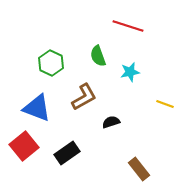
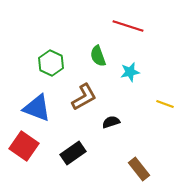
red square: rotated 16 degrees counterclockwise
black rectangle: moved 6 px right
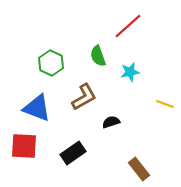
red line: rotated 60 degrees counterclockwise
red square: rotated 32 degrees counterclockwise
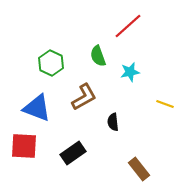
black semicircle: moved 2 px right; rotated 78 degrees counterclockwise
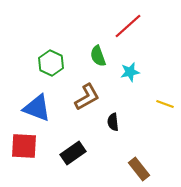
brown L-shape: moved 3 px right
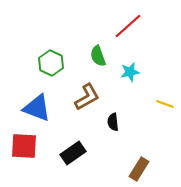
brown rectangle: rotated 70 degrees clockwise
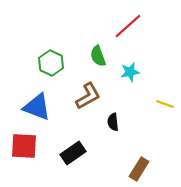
brown L-shape: moved 1 px right, 1 px up
blue triangle: moved 1 px up
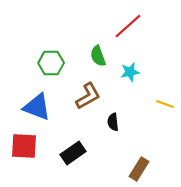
green hexagon: rotated 25 degrees counterclockwise
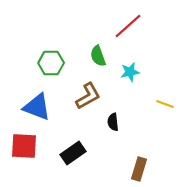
brown rectangle: rotated 15 degrees counterclockwise
